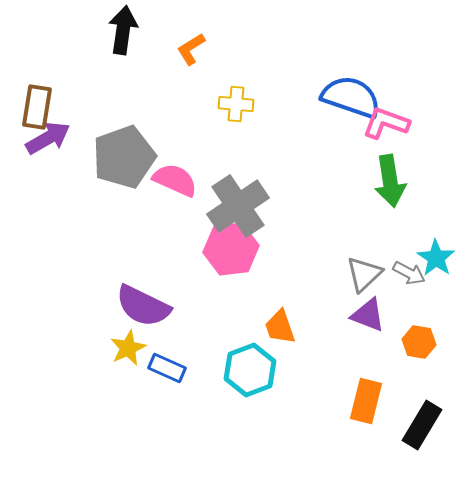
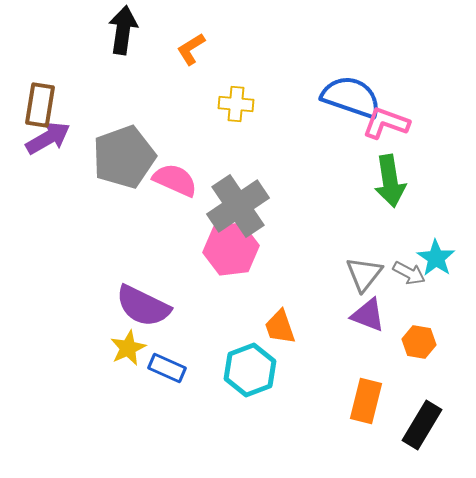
brown rectangle: moved 3 px right, 2 px up
gray triangle: rotated 9 degrees counterclockwise
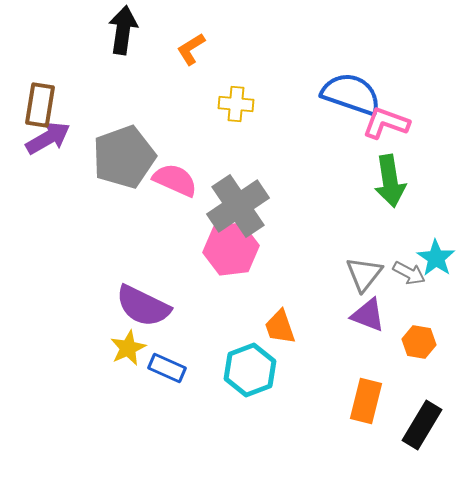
blue semicircle: moved 3 px up
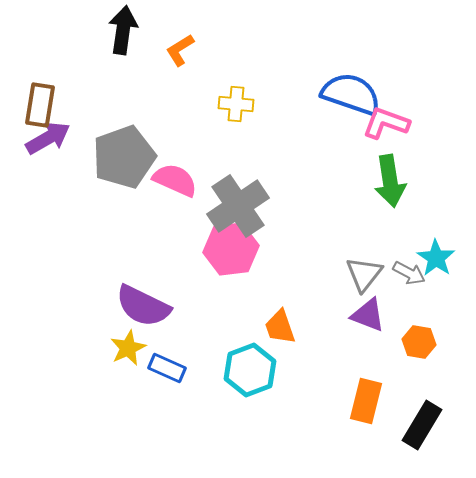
orange L-shape: moved 11 px left, 1 px down
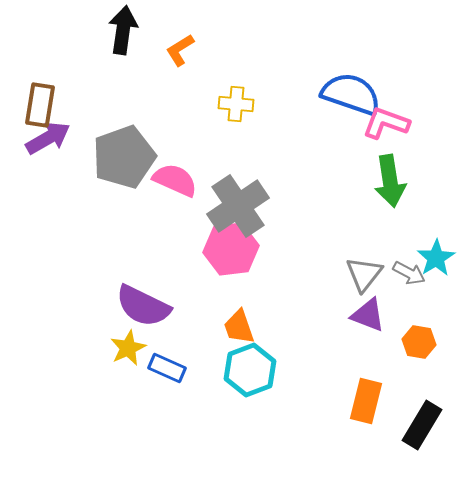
cyan star: rotated 6 degrees clockwise
orange trapezoid: moved 41 px left
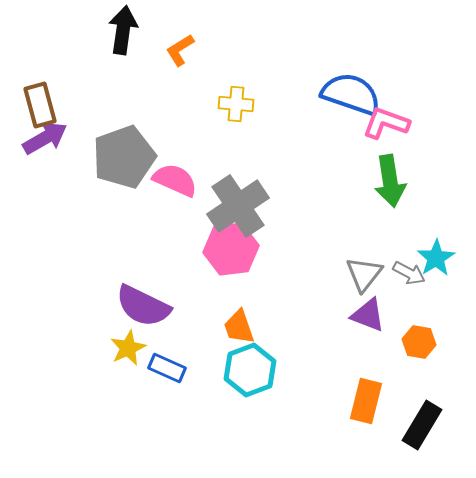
brown rectangle: rotated 24 degrees counterclockwise
purple arrow: moved 3 px left
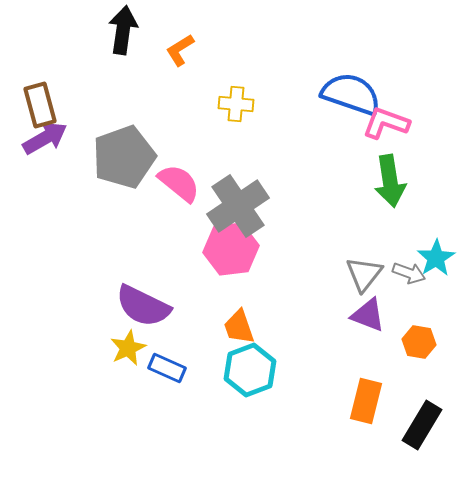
pink semicircle: moved 4 px right, 3 px down; rotated 15 degrees clockwise
gray arrow: rotated 8 degrees counterclockwise
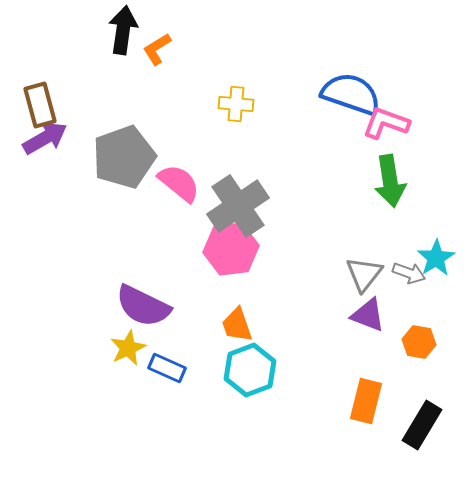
orange L-shape: moved 23 px left, 1 px up
orange trapezoid: moved 2 px left, 2 px up
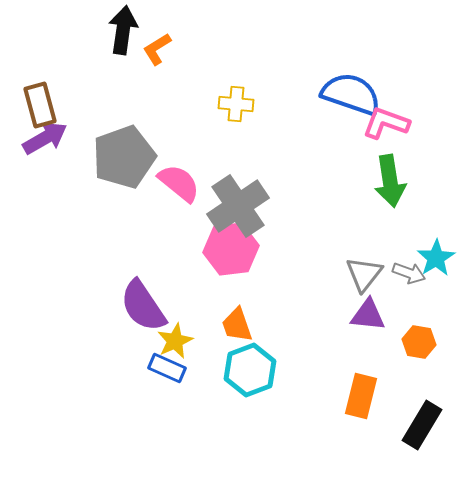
purple semicircle: rotated 30 degrees clockwise
purple triangle: rotated 15 degrees counterclockwise
yellow star: moved 47 px right, 7 px up
orange rectangle: moved 5 px left, 5 px up
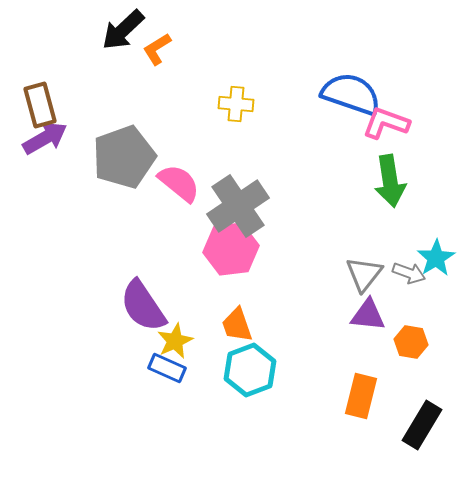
black arrow: rotated 141 degrees counterclockwise
orange hexagon: moved 8 px left
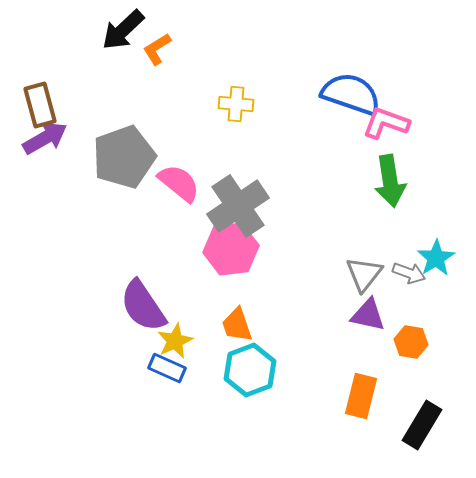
purple triangle: rotated 6 degrees clockwise
